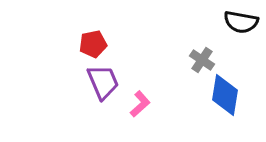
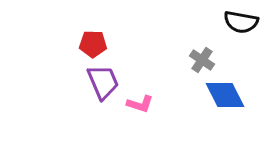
red pentagon: rotated 12 degrees clockwise
blue diamond: rotated 36 degrees counterclockwise
pink L-shape: rotated 60 degrees clockwise
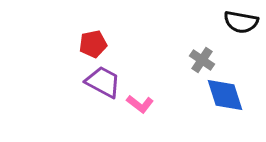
red pentagon: rotated 12 degrees counterclockwise
purple trapezoid: rotated 39 degrees counterclockwise
blue diamond: rotated 9 degrees clockwise
pink L-shape: rotated 20 degrees clockwise
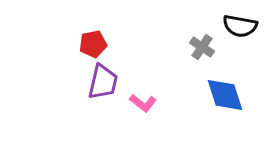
black semicircle: moved 1 px left, 4 px down
gray cross: moved 13 px up
purple trapezoid: rotated 75 degrees clockwise
pink L-shape: moved 3 px right, 1 px up
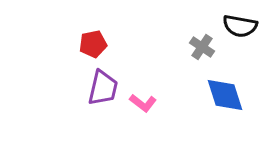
purple trapezoid: moved 6 px down
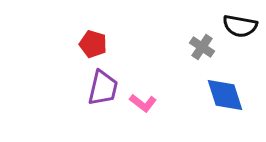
red pentagon: rotated 28 degrees clockwise
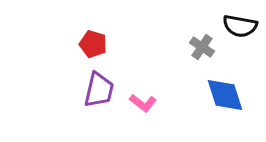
purple trapezoid: moved 4 px left, 2 px down
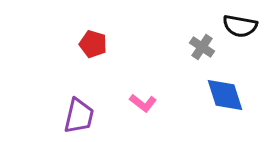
purple trapezoid: moved 20 px left, 26 px down
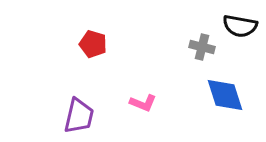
gray cross: rotated 20 degrees counterclockwise
pink L-shape: rotated 16 degrees counterclockwise
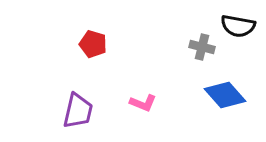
black semicircle: moved 2 px left
blue diamond: rotated 24 degrees counterclockwise
purple trapezoid: moved 1 px left, 5 px up
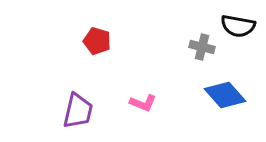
red pentagon: moved 4 px right, 3 px up
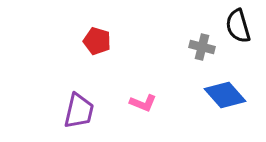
black semicircle: rotated 64 degrees clockwise
purple trapezoid: moved 1 px right
